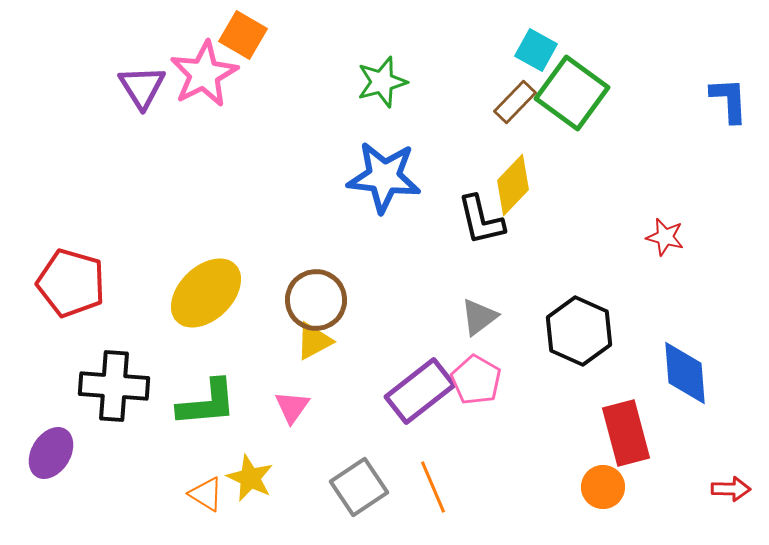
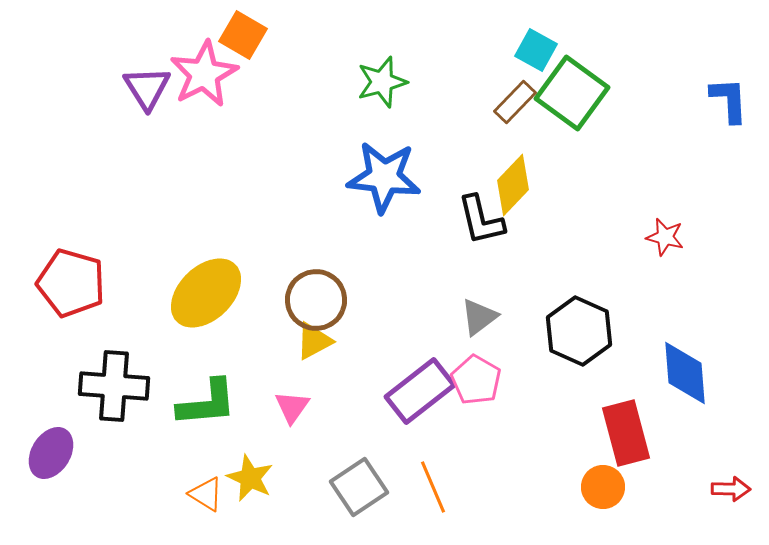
purple triangle: moved 5 px right, 1 px down
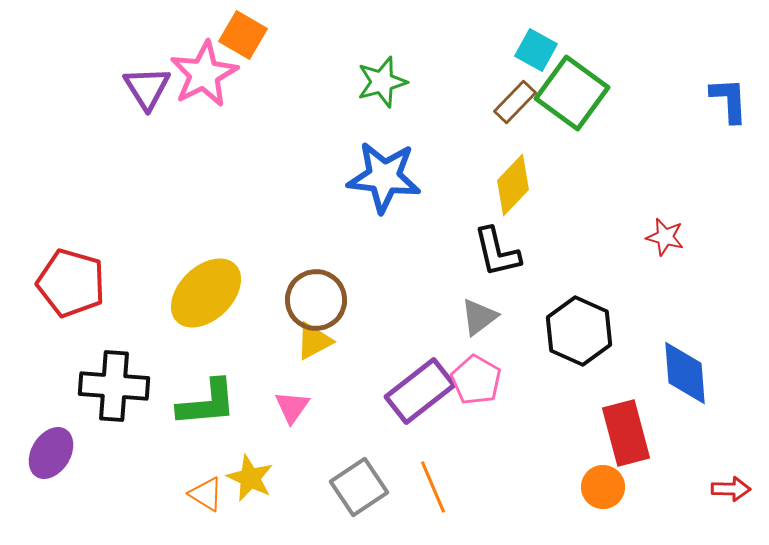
black L-shape: moved 16 px right, 32 px down
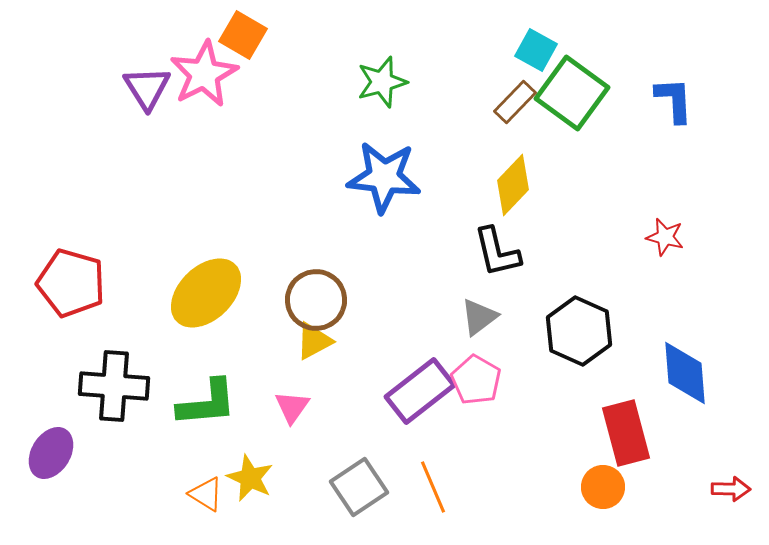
blue L-shape: moved 55 px left
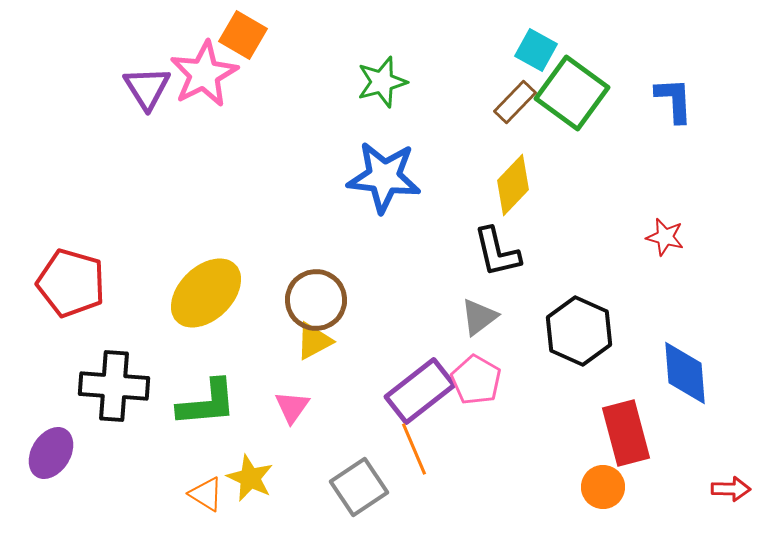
orange line: moved 19 px left, 38 px up
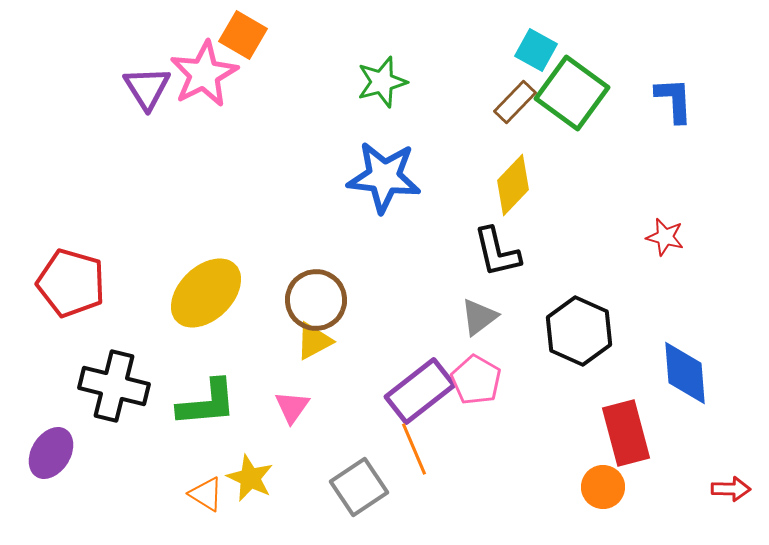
black cross: rotated 10 degrees clockwise
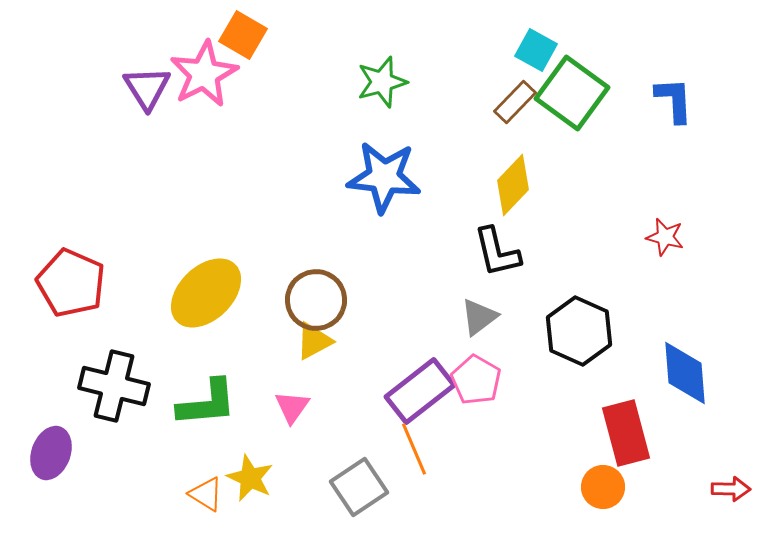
red pentagon: rotated 8 degrees clockwise
purple ellipse: rotated 12 degrees counterclockwise
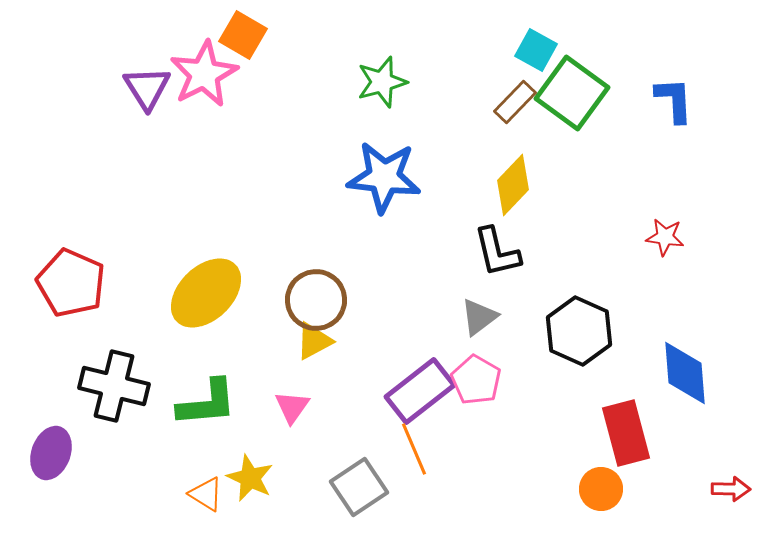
red star: rotated 6 degrees counterclockwise
orange circle: moved 2 px left, 2 px down
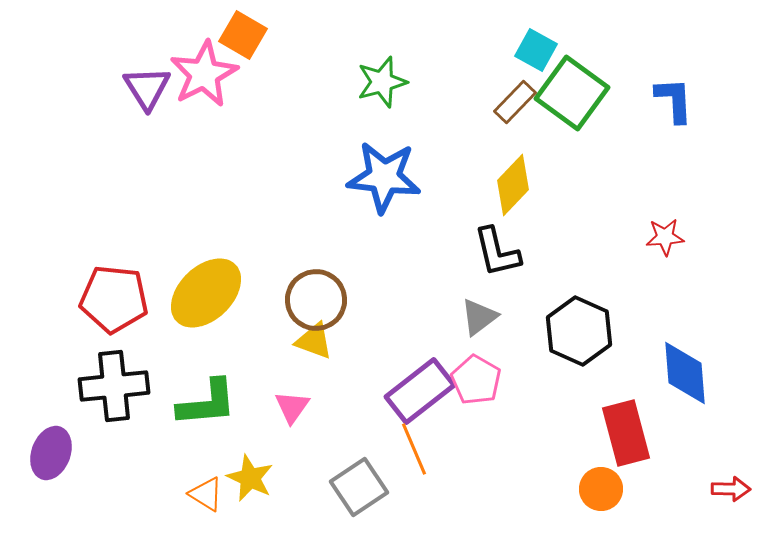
red star: rotated 12 degrees counterclockwise
red pentagon: moved 43 px right, 16 px down; rotated 18 degrees counterclockwise
yellow triangle: rotated 48 degrees clockwise
black cross: rotated 20 degrees counterclockwise
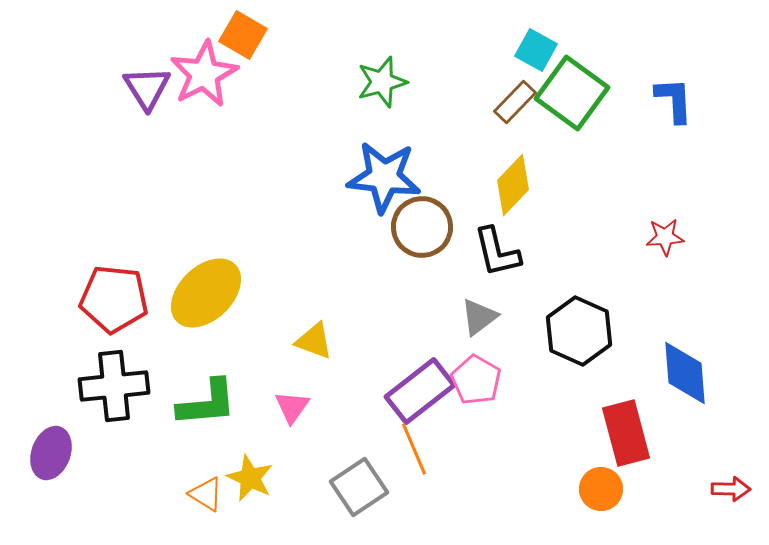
brown circle: moved 106 px right, 73 px up
